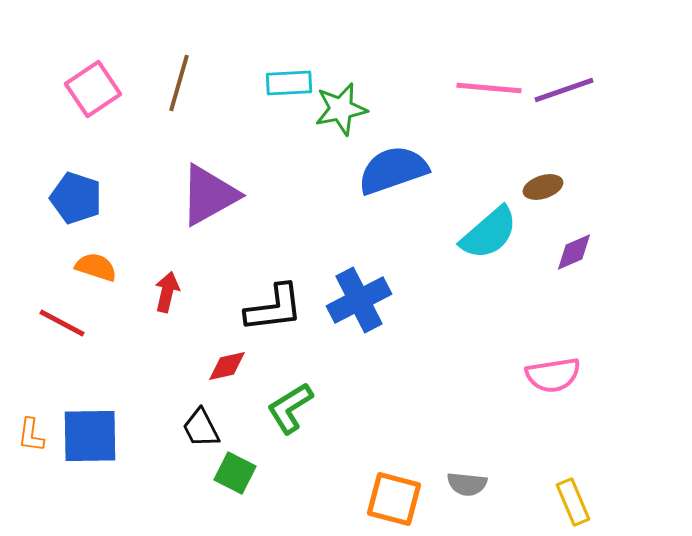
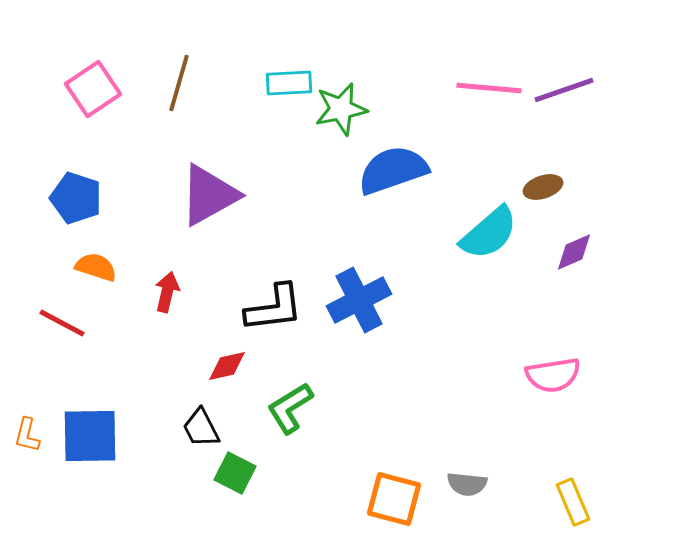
orange L-shape: moved 4 px left; rotated 6 degrees clockwise
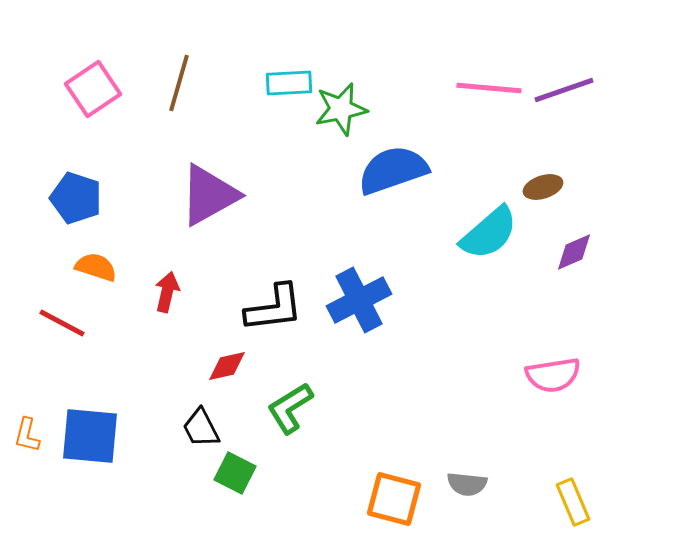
blue square: rotated 6 degrees clockwise
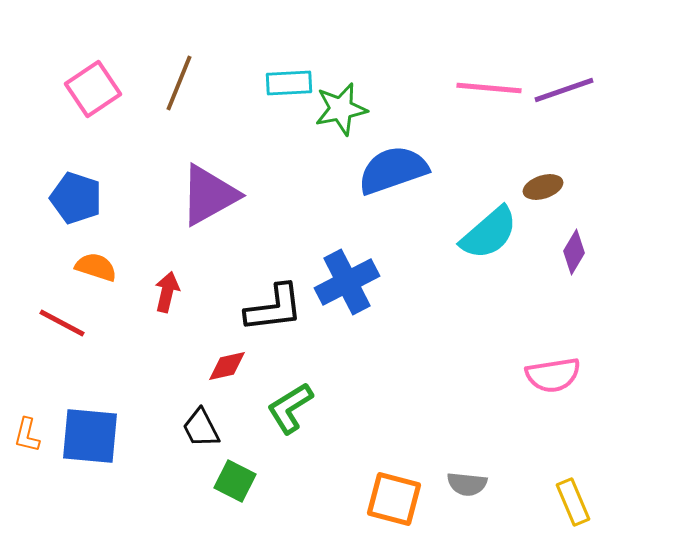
brown line: rotated 6 degrees clockwise
purple diamond: rotated 36 degrees counterclockwise
blue cross: moved 12 px left, 18 px up
green square: moved 8 px down
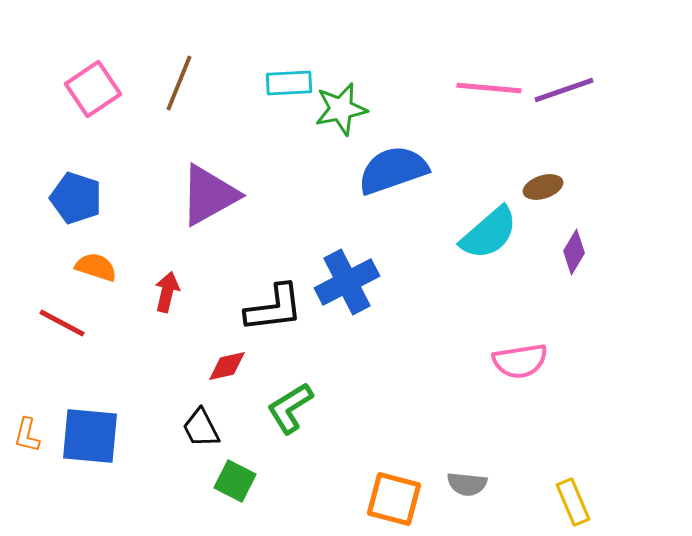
pink semicircle: moved 33 px left, 14 px up
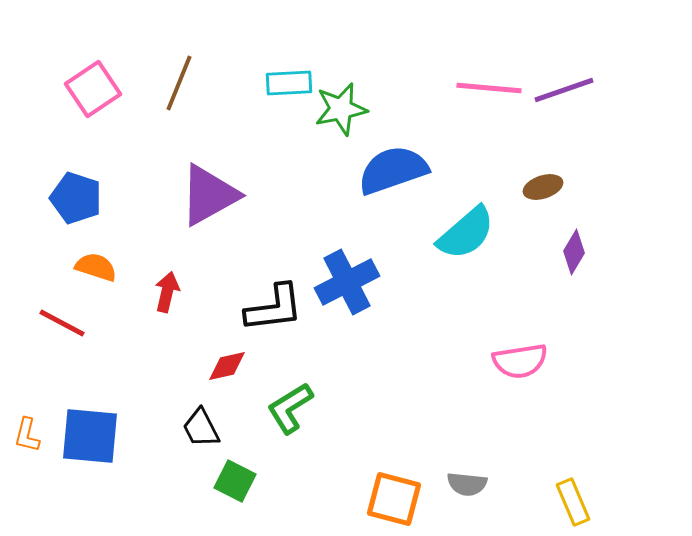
cyan semicircle: moved 23 px left
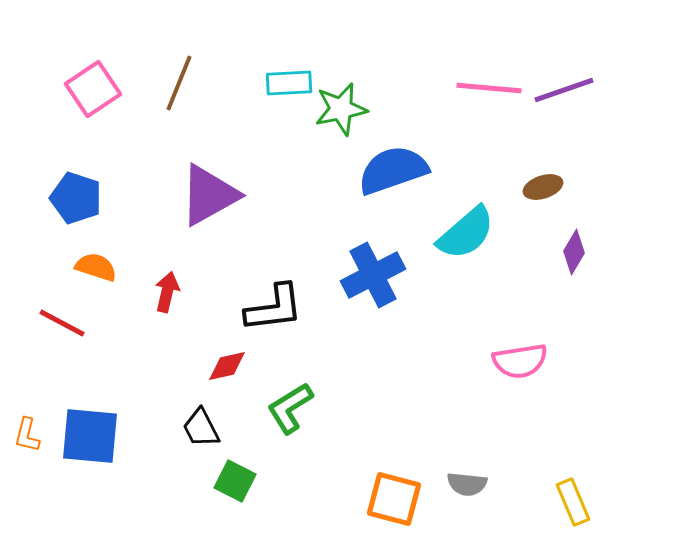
blue cross: moved 26 px right, 7 px up
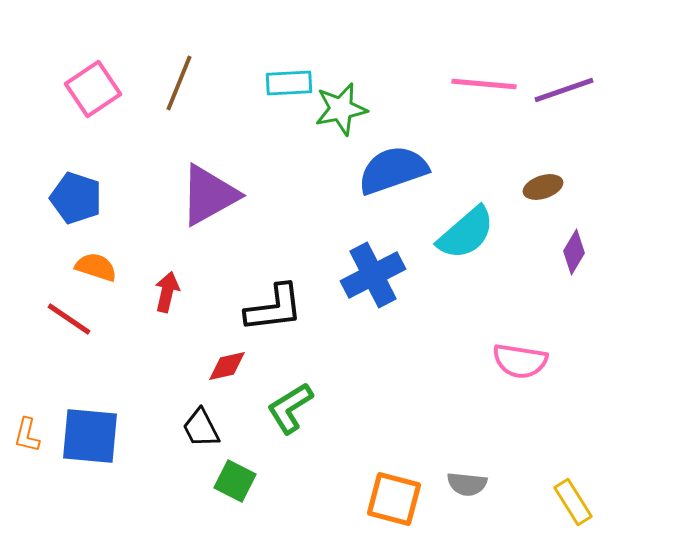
pink line: moved 5 px left, 4 px up
red line: moved 7 px right, 4 px up; rotated 6 degrees clockwise
pink semicircle: rotated 18 degrees clockwise
yellow rectangle: rotated 9 degrees counterclockwise
